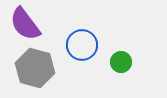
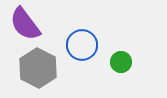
gray hexagon: moved 3 px right; rotated 12 degrees clockwise
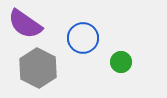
purple semicircle: rotated 18 degrees counterclockwise
blue circle: moved 1 px right, 7 px up
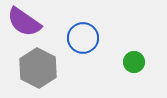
purple semicircle: moved 1 px left, 2 px up
green circle: moved 13 px right
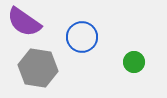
blue circle: moved 1 px left, 1 px up
gray hexagon: rotated 18 degrees counterclockwise
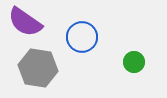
purple semicircle: moved 1 px right
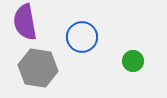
purple semicircle: rotated 45 degrees clockwise
green circle: moved 1 px left, 1 px up
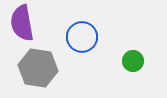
purple semicircle: moved 3 px left, 1 px down
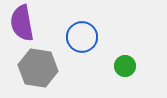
green circle: moved 8 px left, 5 px down
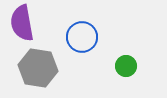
green circle: moved 1 px right
